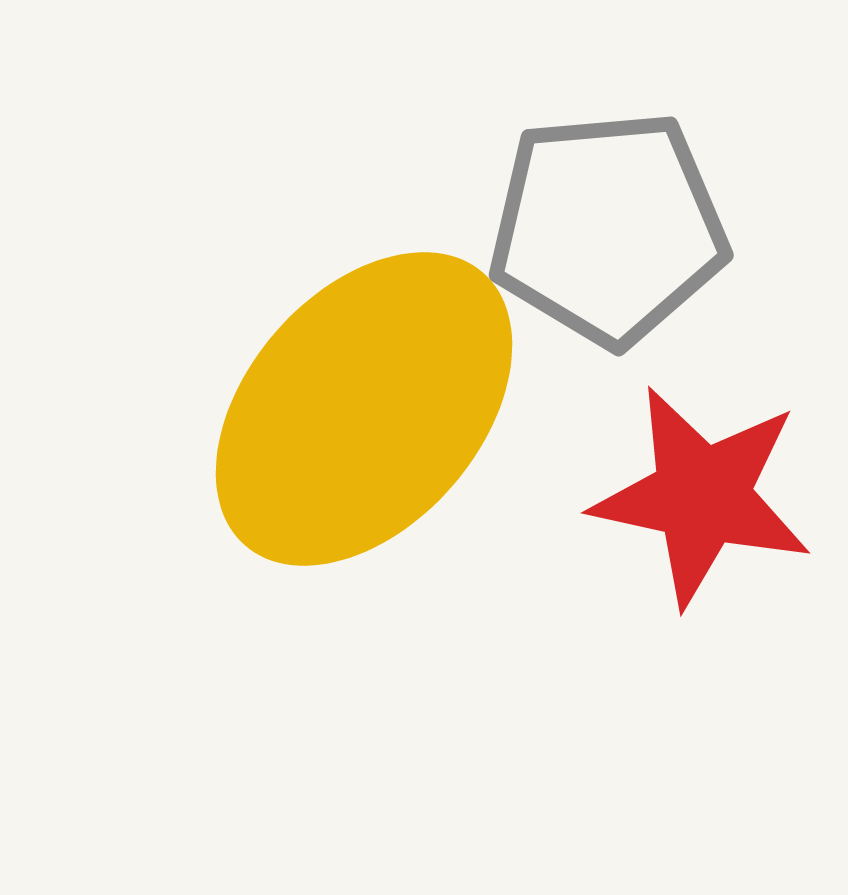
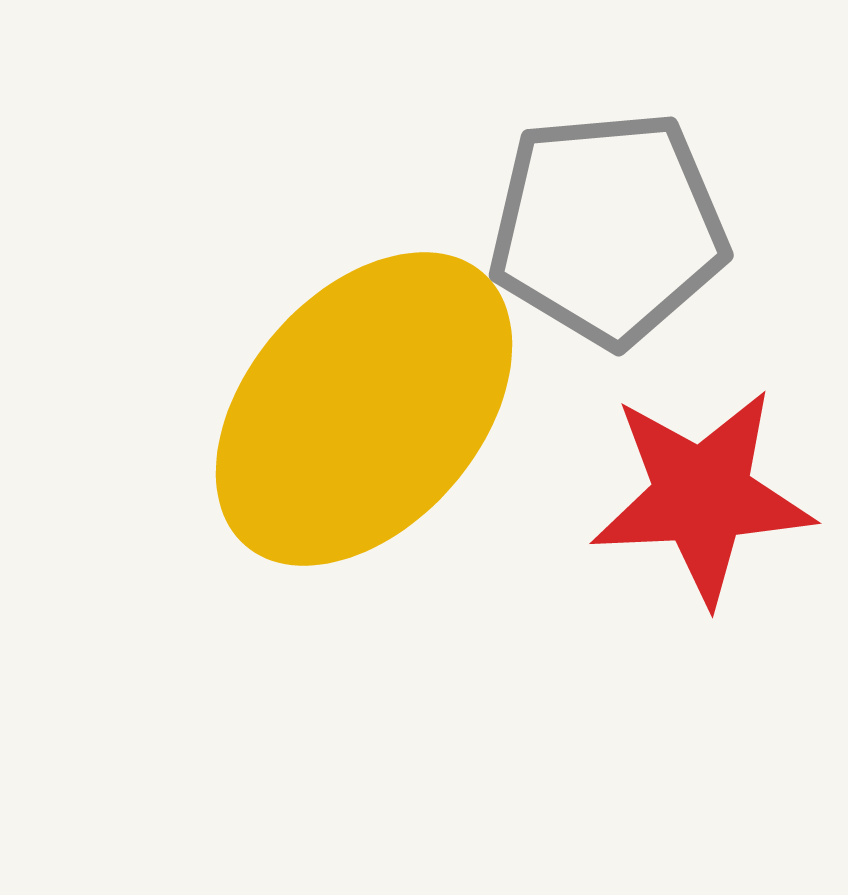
red star: rotated 15 degrees counterclockwise
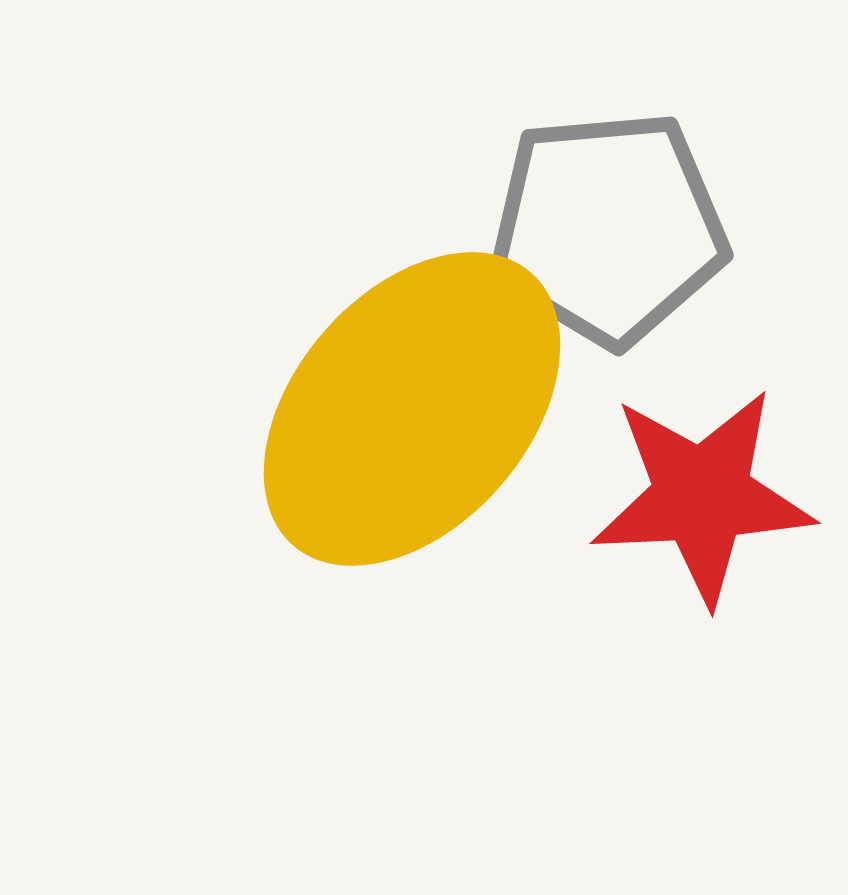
yellow ellipse: moved 48 px right
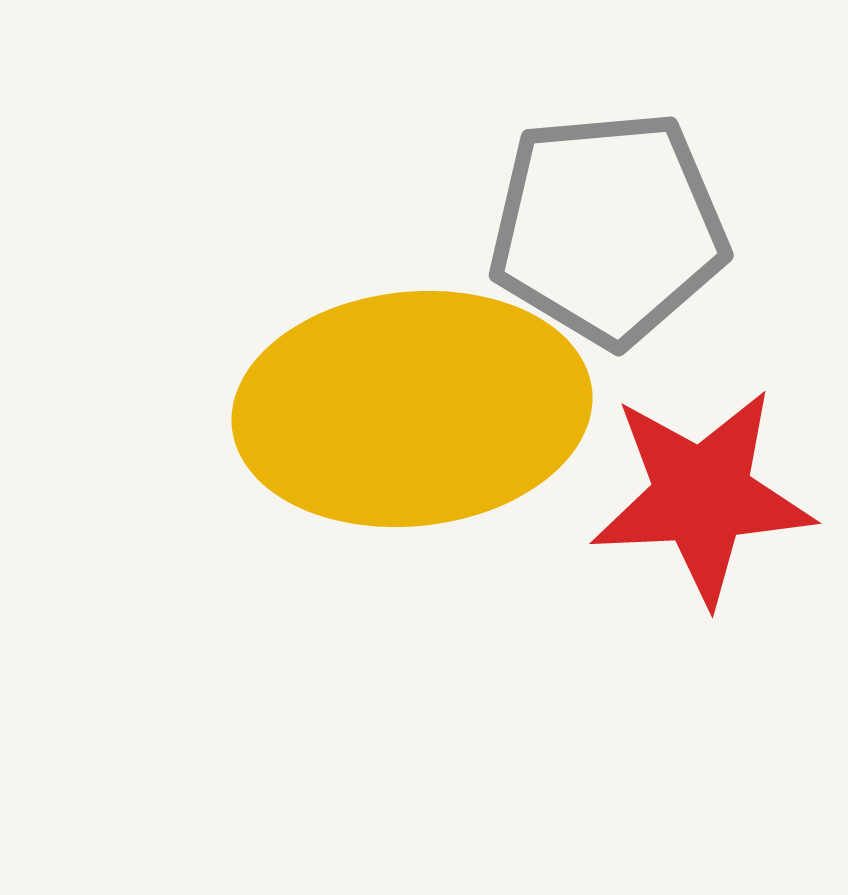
yellow ellipse: rotated 43 degrees clockwise
